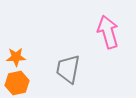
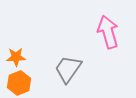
gray trapezoid: rotated 24 degrees clockwise
orange hexagon: moved 2 px right; rotated 10 degrees counterclockwise
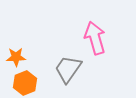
pink arrow: moved 13 px left, 6 px down
orange hexagon: moved 6 px right
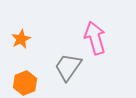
orange star: moved 5 px right, 18 px up; rotated 24 degrees counterclockwise
gray trapezoid: moved 2 px up
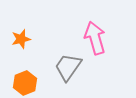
orange star: rotated 12 degrees clockwise
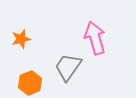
orange hexagon: moved 5 px right
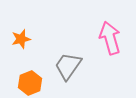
pink arrow: moved 15 px right
gray trapezoid: moved 1 px up
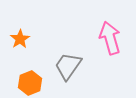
orange star: moved 1 px left; rotated 18 degrees counterclockwise
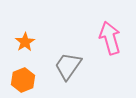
orange star: moved 5 px right, 3 px down
orange hexagon: moved 7 px left, 3 px up
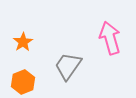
orange star: moved 2 px left
orange hexagon: moved 2 px down
